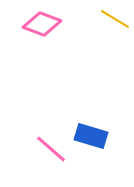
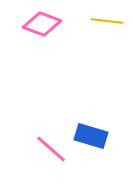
yellow line: moved 8 px left, 2 px down; rotated 24 degrees counterclockwise
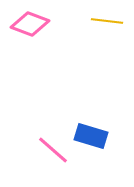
pink diamond: moved 12 px left
pink line: moved 2 px right, 1 px down
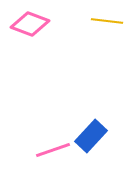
blue rectangle: rotated 64 degrees counterclockwise
pink line: rotated 60 degrees counterclockwise
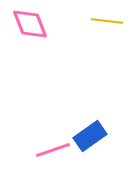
pink diamond: rotated 48 degrees clockwise
blue rectangle: moved 1 px left; rotated 12 degrees clockwise
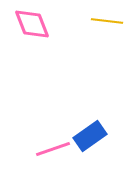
pink diamond: moved 2 px right
pink line: moved 1 px up
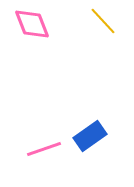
yellow line: moved 4 px left; rotated 40 degrees clockwise
pink line: moved 9 px left
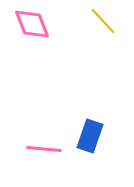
blue rectangle: rotated 36 degrees counterclockwise
pink line: rotated 24 degrees clockwise
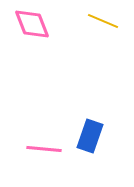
yellow line: rotated 24 degrees counterclockwise
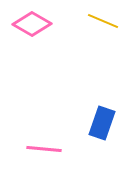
pink diamond: rotated 39 degrees counterclockwise
blue rectangle: moved 12 px right, 13 px up
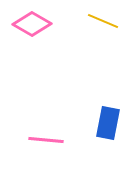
blue rectangle: moved 6 px right; rotated 8 degrees counterclockwise
pink line: moved 2 px right, 9 px up
